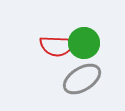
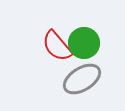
red semicircle: rotated 48 degrees clockwise
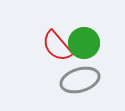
gray ellipse: moved 2 px left, 1 px down; rotated 15 degrees clockwise
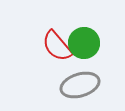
gray ellipse: moved 5 px down
